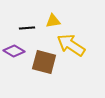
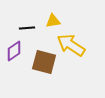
purple diamond: rotated 65 degrees counterclockwise
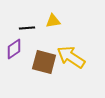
yellow arrow: moved 12 px down
purple diamond: moved 2 px up
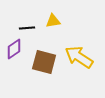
yellow arrow: moved 8 px right
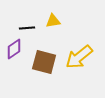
yellow arrow: rotated 72 degrees counterclockwise
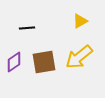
yellow triangle: moved 27 px right; rotated 21 degrees counterclockwise
purple diamond: moved 13 px down
brown square: rotated 25 degrees counterclockwise
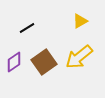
black line: rotated 28 degrees counterclockwise
brown square: rotated 25 degrees counterclockwise
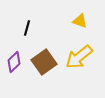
yellow triangle: rotated 49 degrees clockwise
black line: rotated 42 degrees counterclockwise
purple diamond: rotated 10 degrees counterclockwise
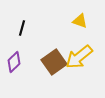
black line: moved 5 px left
brown square: moved 10 px right
